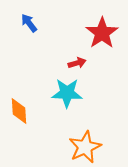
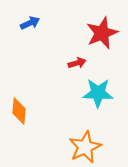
blue arrow: moved 1 px right; rotated 102 degrees clockwise
red star: rotated 12 degrees clockwise
cyan star: moved 31 px right
orange diamond: rotated 8 degrees clockwise
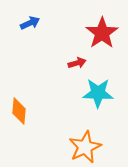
red star: rotated 12 degrees counterclockwise
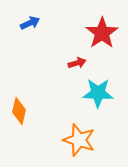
orange diamond: rotated 8 degrees clockwise
orange star: moved 6 px left, 7 px up; rotated 28 degrees counterclockwise
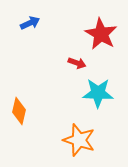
red star: moved 1 px left, 1 px down; rotated 8 degrees counterclockwise
red arrow: rotated 36 degrees clockwise
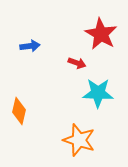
blue arrow: moved 23 px down; rotated 18 degrees clockwise
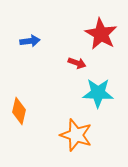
blue arrow: moved 5 px up
orange star: moved 3 px left, 5 px up
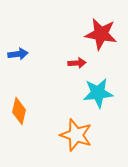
red star: rotated 20 degrees counterclockwise
blue arrow: moved 12 px left, 13 px down
red arrow: rotated 24 degrees counterclockwise
cyan star: rotated 8 degrees counterclockwise
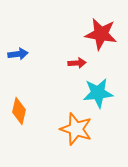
orange star: moved 6 px up
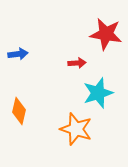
red star: moved 5 px right
cyan star: rotated 12 degrees counterclockwise
